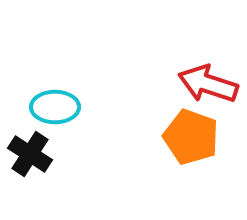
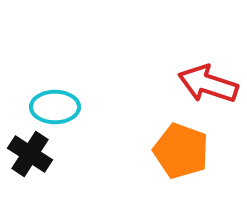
orange pentagon: moved 10 px left, 14 px down
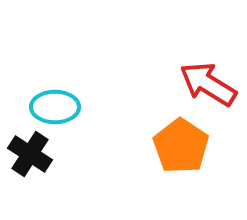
red arrow: rotated 14 degrees clockwise
orange pentagon: moved 5 px up; rotated 14 degrees clockwise
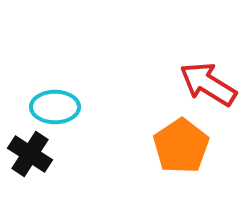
orange pentagon: rotated 4 degrees clockwise
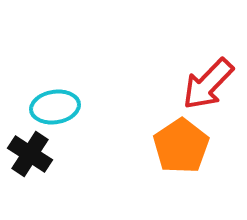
red arrow: rotated 78 degrees counterclockwise
cyan ellipse: rotated 9 degrees counterclockwise
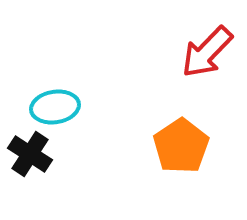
red arrow: moved 1 px left, 32 px up
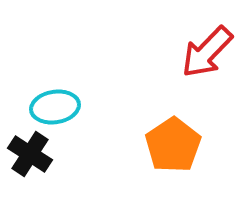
orange pentagon: moved 8 px left, 1 px up
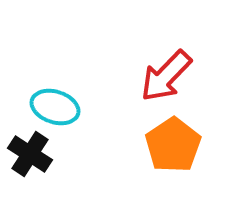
red arrow: moved 41 px left, 24 px down
cyan ellipse: rotated 27 degrees clockwise
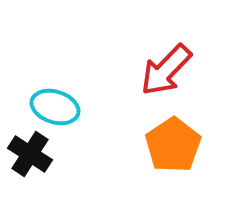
red arrow: moved 6 px up
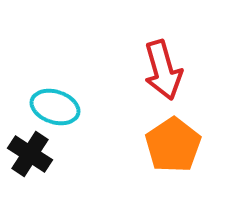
red arrow: moved 3 px left; rotated 60 degrees counterclockwise
